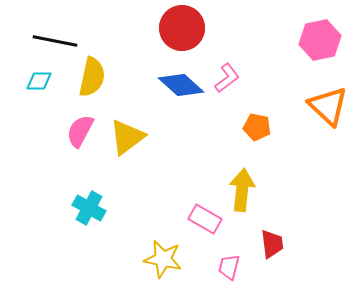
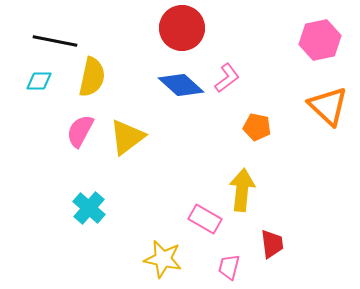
cyan cross: rotated 12 degrees clockwise
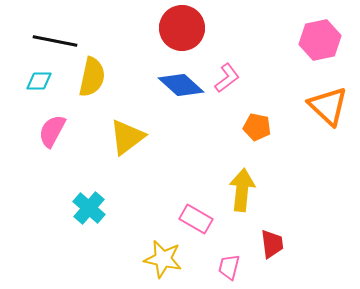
pink semicircle: moved 28 px left
pink rectangle: moved 9 px left
